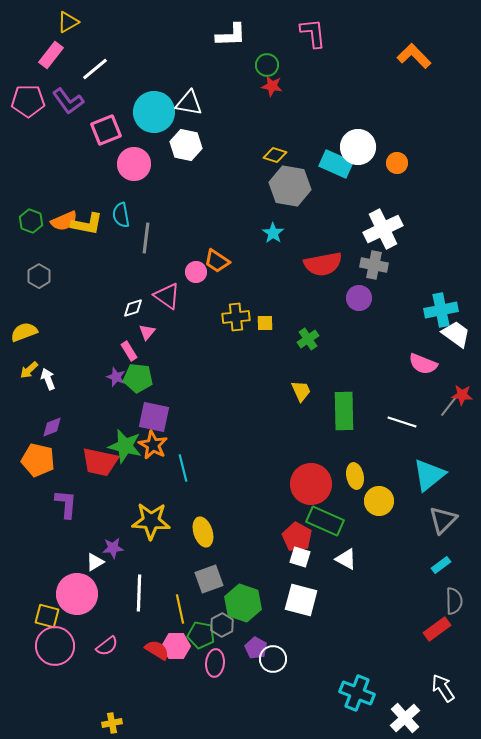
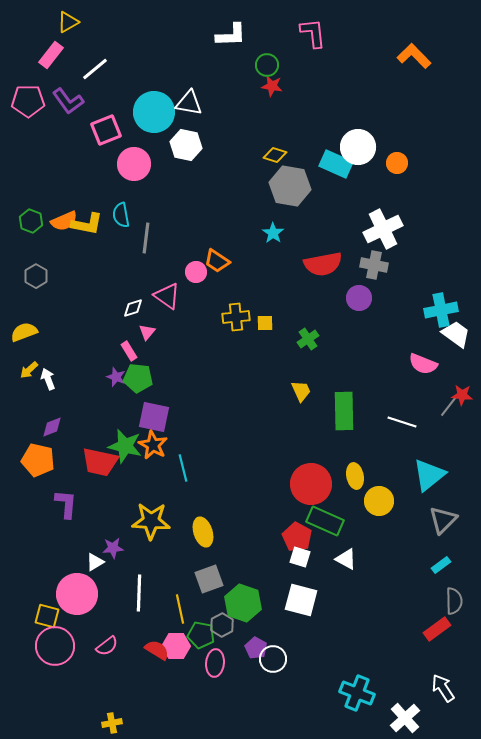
gray hexagon at (39, 276): moved 3 px left
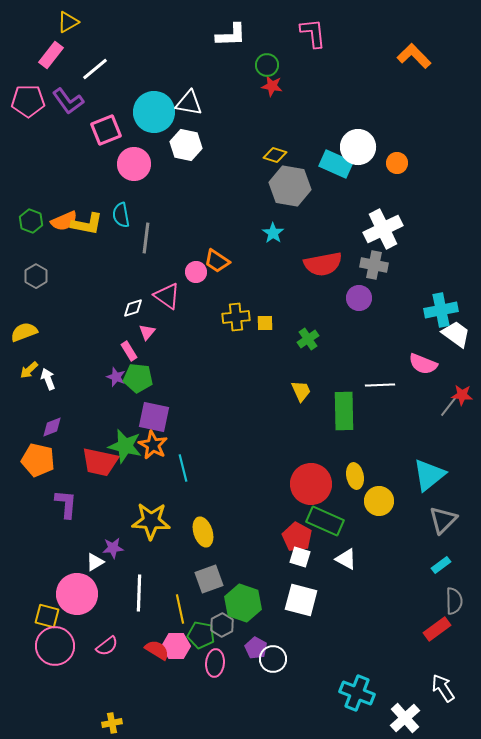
white line at (402, 422): moved 22 px left, 37 px up; rotated 20 degrees counterclockwise
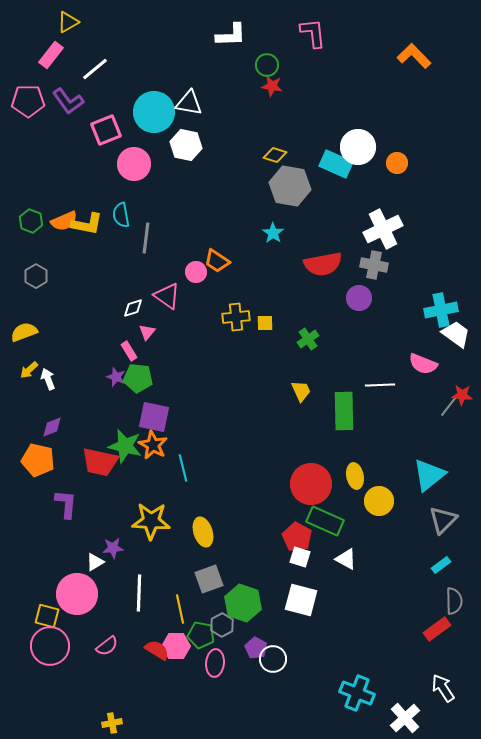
pink circle at (55, 646): moved 5 px left
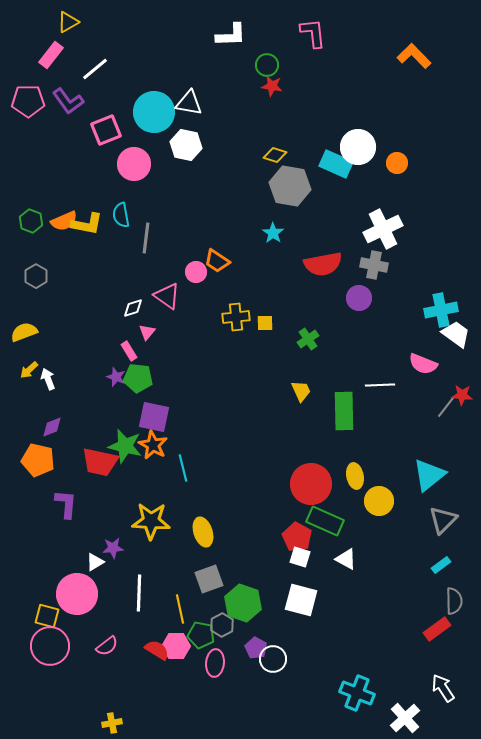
gray line at (449, 406): moved 3 px left, 1 px down
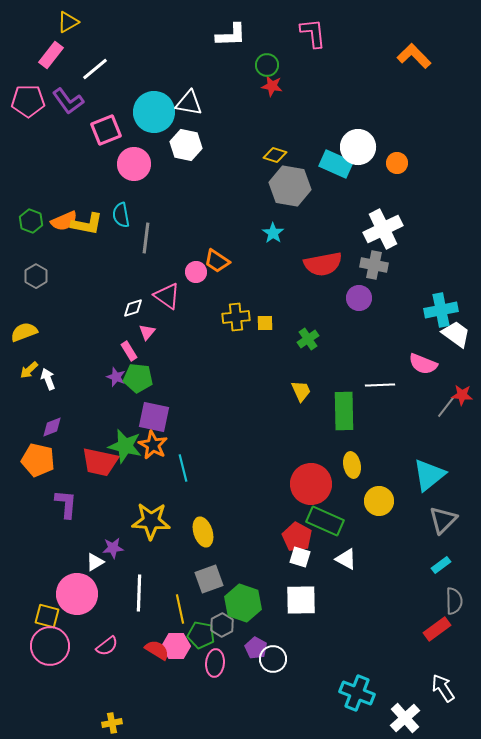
yellow ellipse at (355, 476): moved 3 px left, 11 px up
white square at (301, 600): rotated 16 degrees counterclockwise
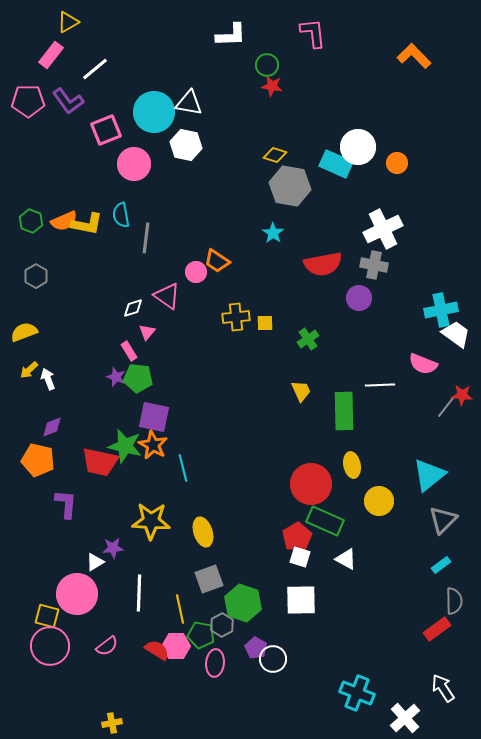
red pentagon at (297, 537): rotated 12 degrees clockwise
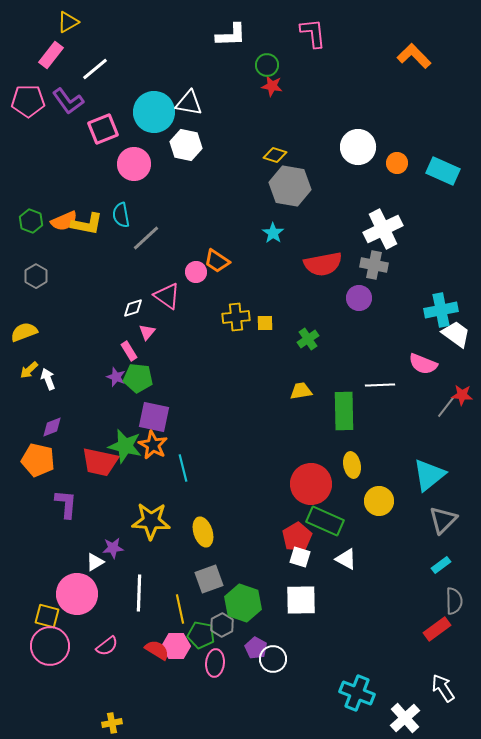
pink square at (106, 130): moved 3 px left, 1 px up
cyan rectangle at (336, 164): moved 107 px right, 7 px down
gray line at (146, 238): rotated 40 degrees clockwise
yellow trapezoid at (301, 391): rotated 75 degrees counterclockwise
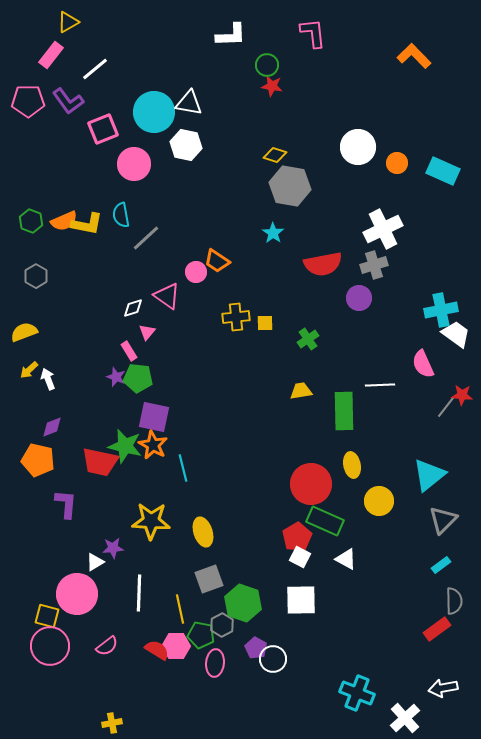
gray cross at (374, 265): rotated 28 degrees counterclockwise
pink semicircle at (423, 364): rotated 44 degrees clockwise
white square at (300, 557): rotated 10 degrees clockwise
white arrow at (443, 688): rotated 68 degrees counterclockwise
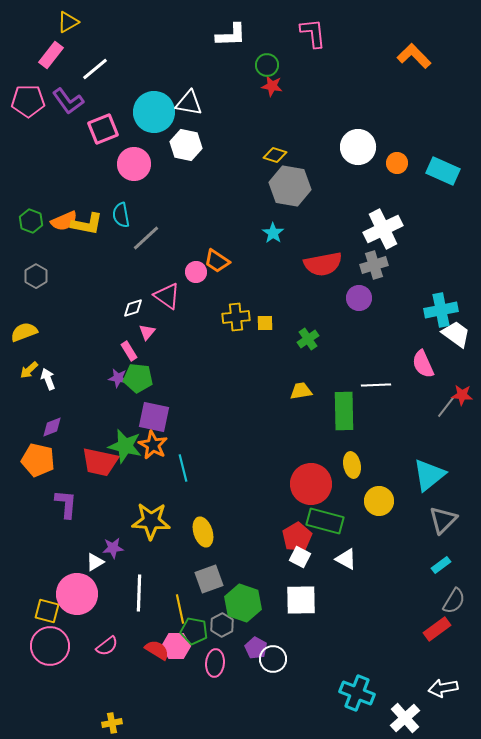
purple star at (116, 377): moved 2 px right, 1 px down; rotated 12 degrees counterclockwise
white line at (380, 385): moved 4 px left
green rectangle at (325, 521): rotated 9 degrees counterclockwise
gray semicircle at (454, 601): rotated 32 degrees clockwise
yellow square at (47, 616): moved 5 px up
green pentagon at (201, 635): moved 7 px left, 4 px up
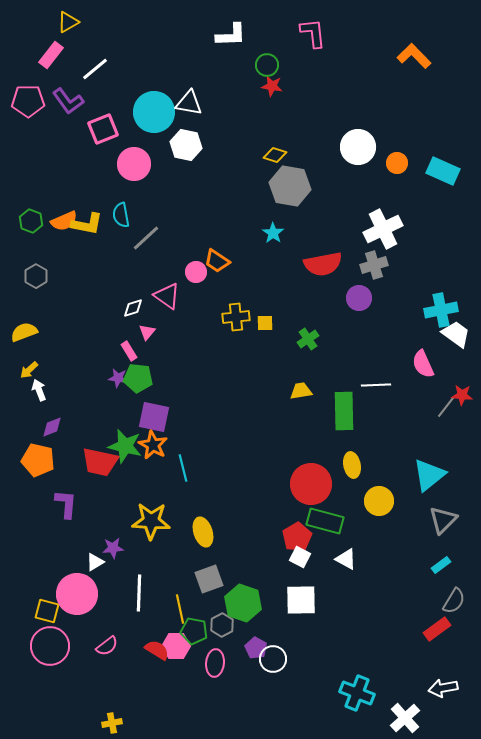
white arrow at (48, 379): moved 9 px left, 11 px down
